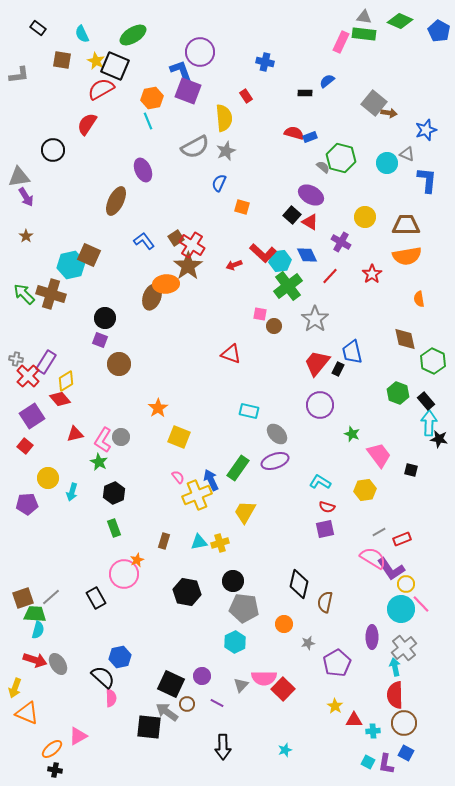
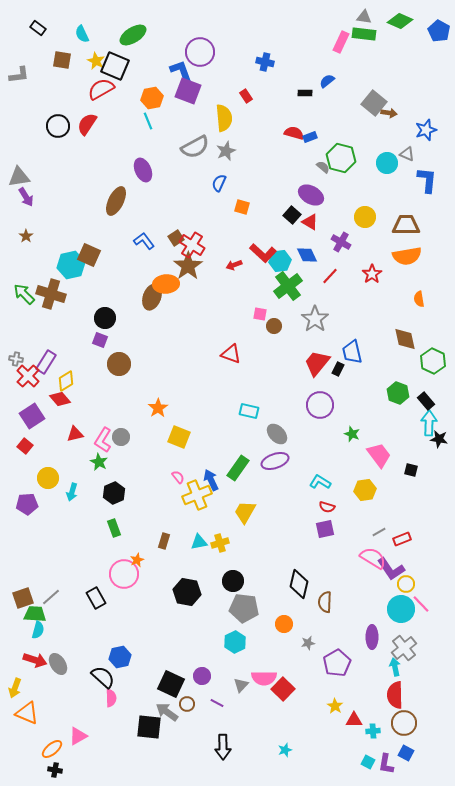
black circle at (53, 150): moved 5 px right, 24 px up
brown semicircle at (325, 602): rotated 10 degrees counterclockwise
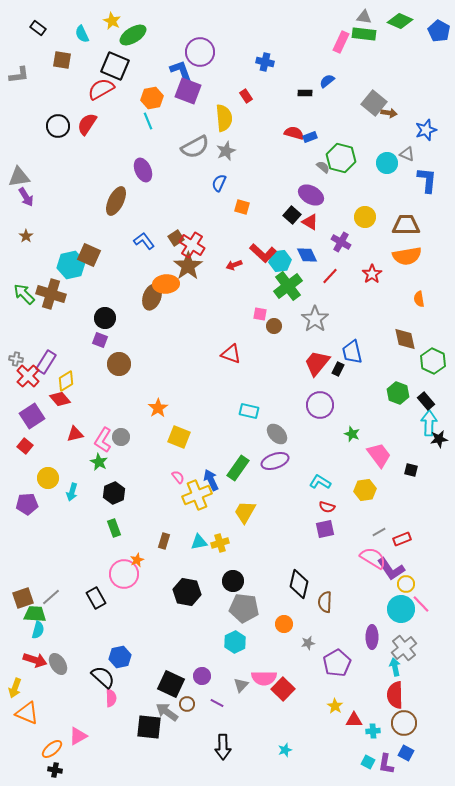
yellow star at (96, 61): moved 16 px right, 40 px up
black star at (439, 439): rotated 18 degrees counterclockwise
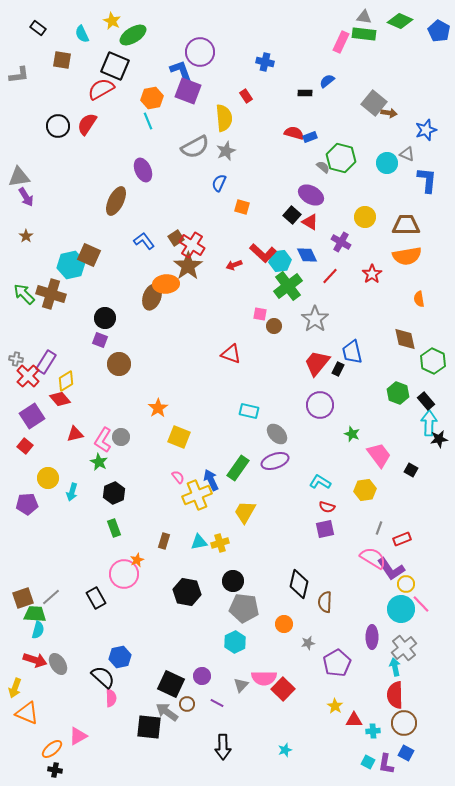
black square at (411, 470): rotated 16 degrees clockwise
gray line at (379, 532): moved 4 px up; rotated 40 degrees counterclockwise
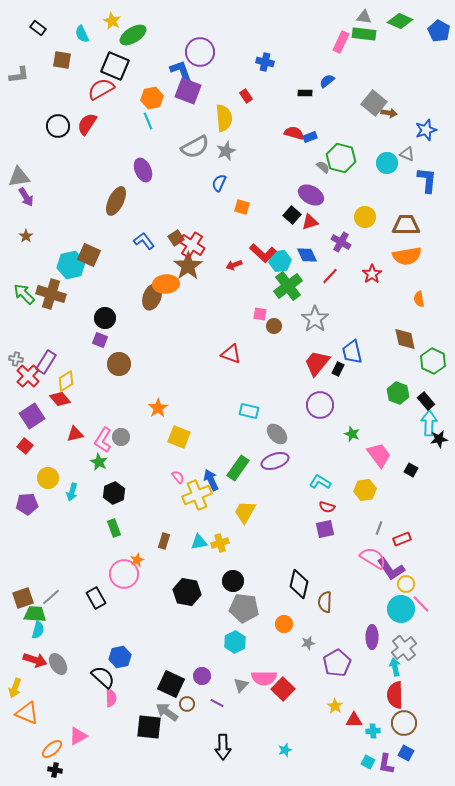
red triangle at (310, 222): rotated 48 degrees counterclockwise
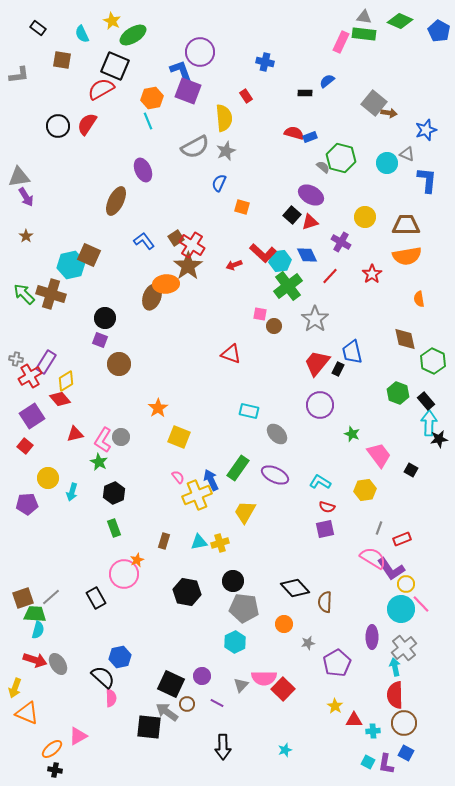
red cross at (28, 376): moved 2 px right; rotated 15 degrees clockwise
purple ellipse at (275, 461): moved 14 px down; rotated 44 degrees clockwise
black diamond at (299, 584): moved 4 px left, 4 px down; rotated 56 degrees counterclockwise
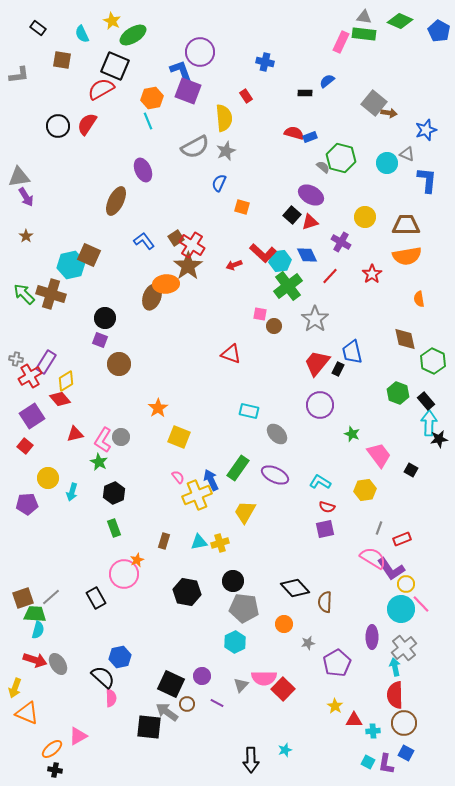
black arrow at (223, 747): moved 28 px right, 13 px down
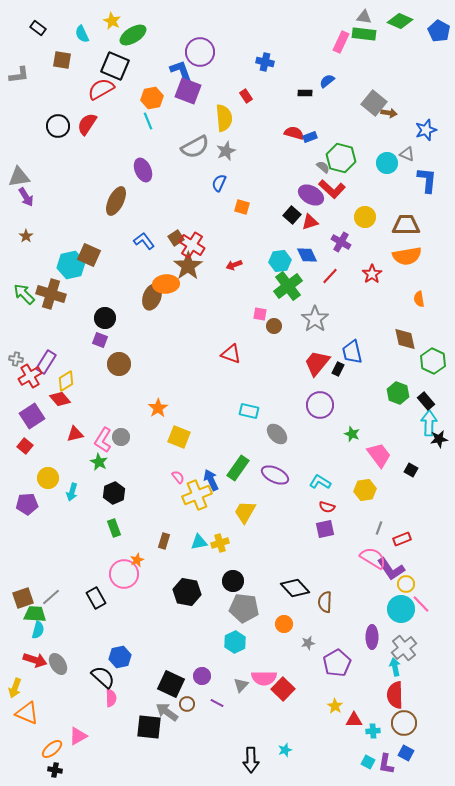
red L-shape at (263, 253): moved 69 px right, 64 px up
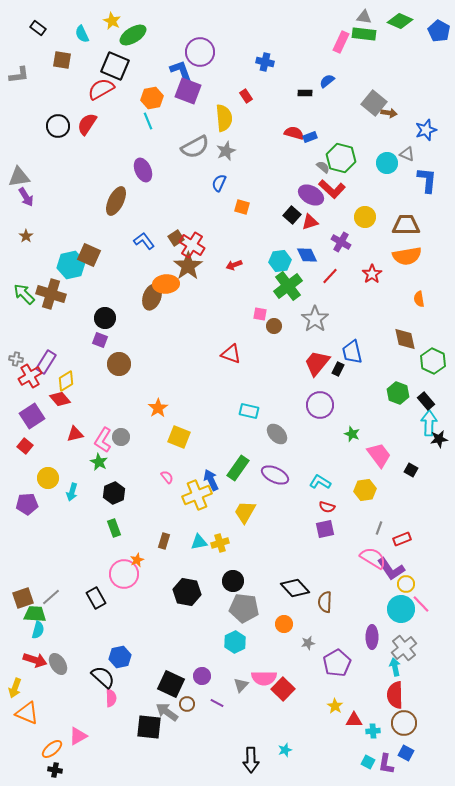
pink semicircle at (178, 477): moved 11 px left
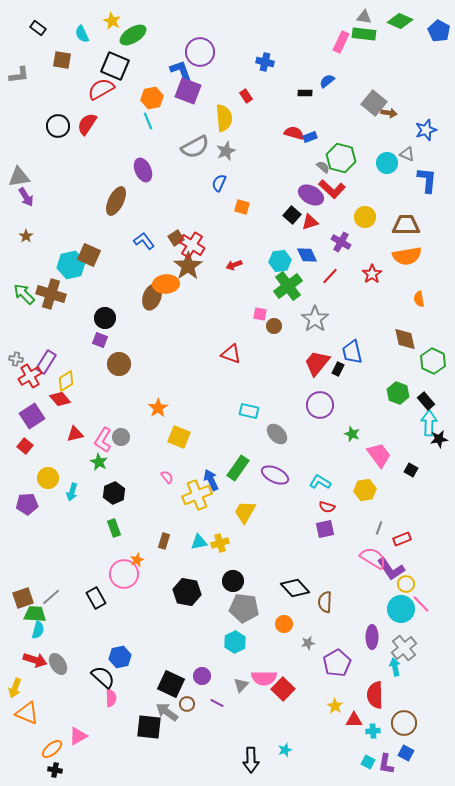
red semicircle at (395, 695): moved 20 px left
